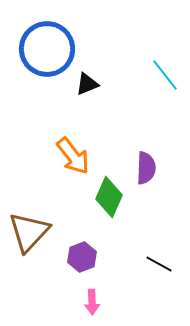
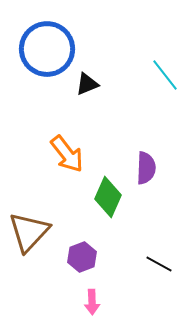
orange arrow: moved 6 px left, 2 px up
green diamond: moved 1 px left
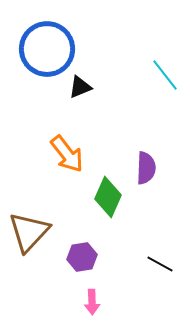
black triangle: moved 7 px left, 3 px down
purple hexagon: rotated 12 degrees clockwise
black line: moved 1 px right
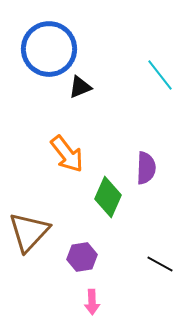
blue circle: moved 2 px right
cyan line: moved 5 px left
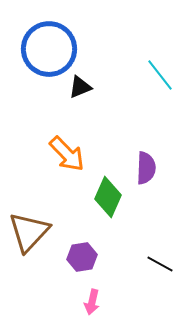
orange arrow: rotated 6 degrees counterclockwise
pink arrow: rotated 15 degrees clockwise
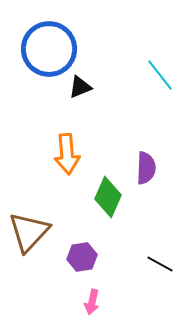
orange arrow: rotated 39 degrees clockwise
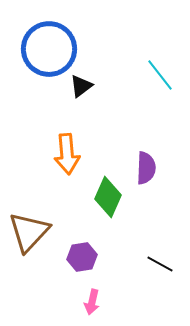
black triangle: moved 1 px right, 1 px up; rotated 15 degrees counterclockwise
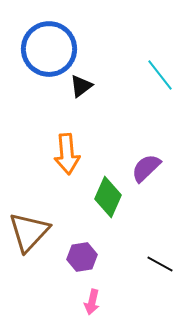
purple semicircle: rotated 136 degrees counterclockwise
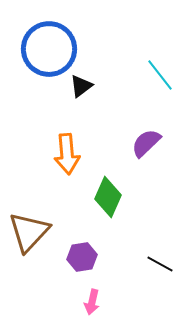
purple semicircle: moved 25 px up
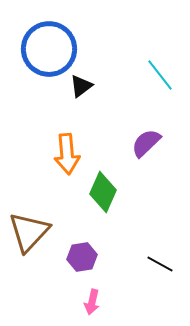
green diamond: moved 5 px left, 5 px up
